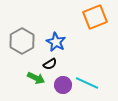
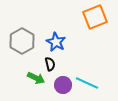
black semicircle: rotated 72 degrees counterclockwise
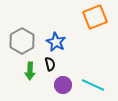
green arrow: moved 6 px left, 7 px up; rotated 66 degrees clockwise
cyan line: moved 6 px right, 2 px down
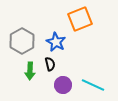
orange square: moved 15 px left, 2 px down
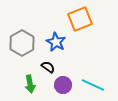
gray hexagon: moved 2 px down
black semicircle: moved 2 px left, 3 px down; rotated 40 degrees counterclockwise
green arrow: moved 13 px down; rotated 12 degrees counterclockwise
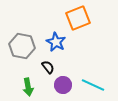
orange square: moved 2 px left, 1 px up
gray hexagon: moved 3 px down; rotated 20 degrees counterclockwise
black semicircle: rotated 16 degrees clockwise
green arrow: moved 2 px left, 3 px down
